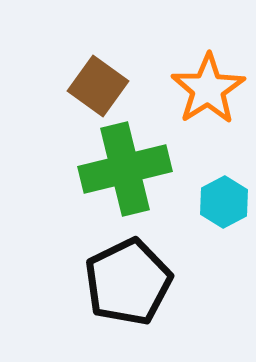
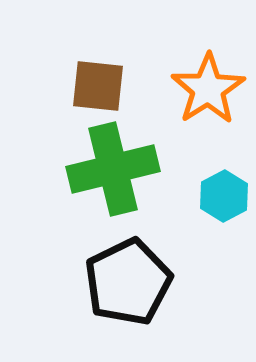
brown square: rotated 30 degrees counterclockwise
green cross: moved 12 px left
cyan hexagon: moved 6 px up
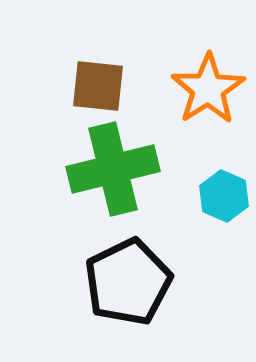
cyan hexagon: rotated 9 degrees counterclockwise
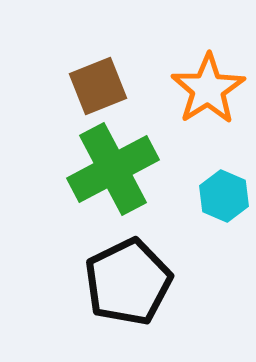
brown square: rotated 28 degrees counterclockwise
green cross: rotated 14 degrees counterclockwise
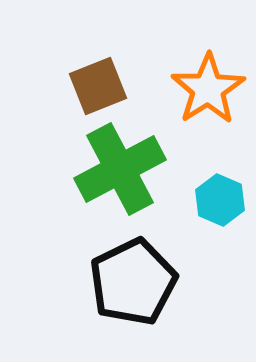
green cross: moved 7 px right
cyan hexagon: moved 4 px left, 4 px down
black pentagon: moved 5 px right
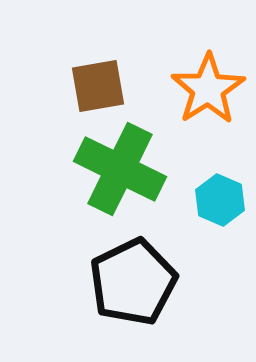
brown square: rotated 12 degrees clockwise
green cross: rotated 36 degrees counterclockwise
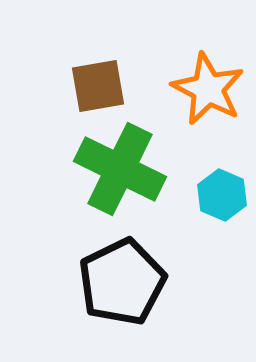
orange star: rotated 12 degrees counterclockwise
cyan hexagon: moved 2 px right, 5 px up
black pentagon: moved 11 px left
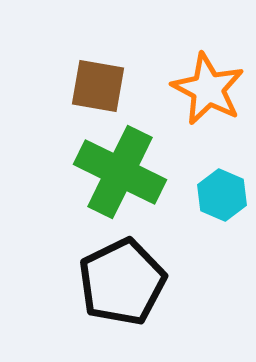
brown square: rotated 20 degrees clockwise
green cross: moved 3 px down
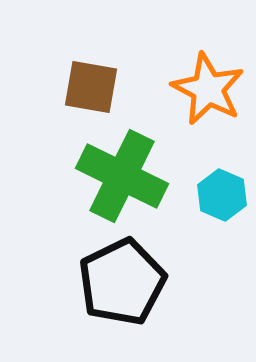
brown square: moved 7 px left, 1 px down
green cross: moved 2 px right, 4 px down
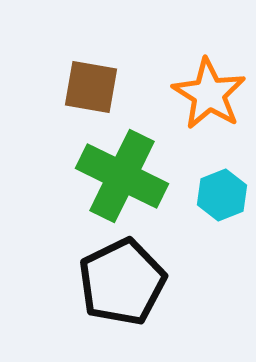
orange star: moved 1 px right, 5 px down; rotated 4 degrees clockwise
cyan hexagon: rotated 15 degrees clockwise
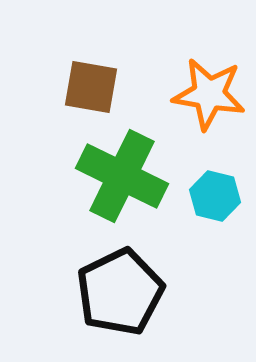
orange star: rotated 22 degrees counterclockwise
cyan hexagon: moved 7 px left, 1 px down; rotated 24 degrees counterclockwise
black pentagon: moved 2 px left, 10 px down
